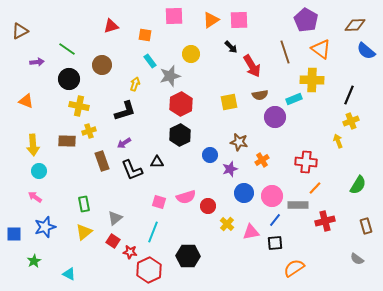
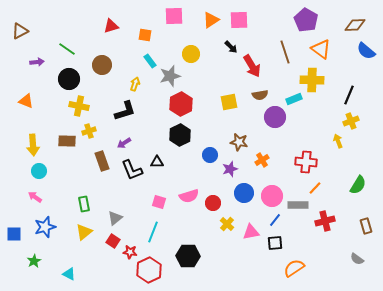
pink semicircle at (186, 197): moved 3 px right, 1 px up
red circle at (208, 206): moved 5 px right, 3 px up
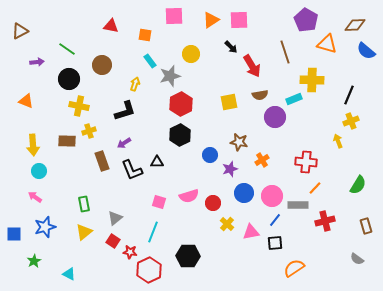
red triangle at (111, 26): rotated 28 degrees clockwise
orange triangle at (321, 49): moved 6 px right, 5 px up; rotated 20 degrees counterclockwise
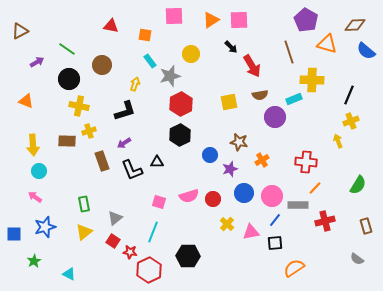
brown line at (285, 52): moved 4 px right
purple arrow at (37, 62): rotated 24 degrees counterclockwise
red circle at (213, 203): moved 4 px up
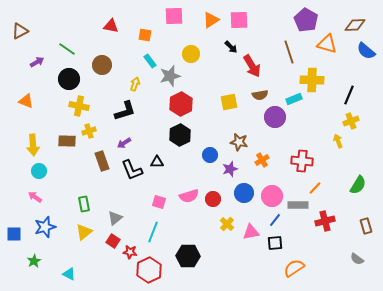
red cross at (306, 162): moved 4 px left, 1 px up
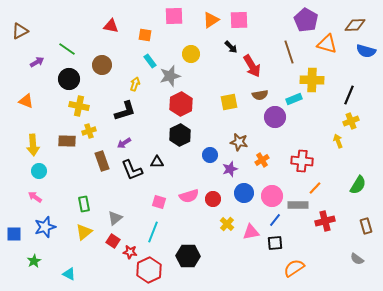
blue semicircle at (366, 51): rotated 24 degrees counterclockwise
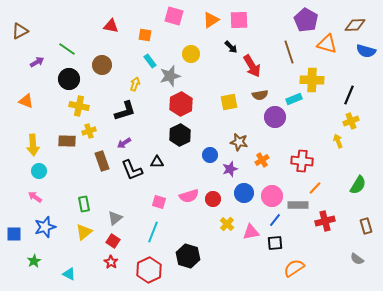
pink square at (174, 16): rotated 18 degrees clockwise
red star at (130, 252): moved 19 px left, 10 px down; rotated 24 degrees clockwise
black hexagon at (188, 256): rotated 15 degrees clockwise
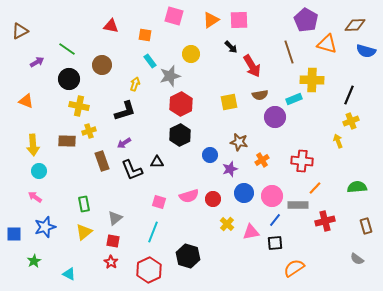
green semicircle at (358, 185): moved 1 px left, 2 px down; rotated 126 degrees counterclockwise
red square at (113, 241): rotated 24 degrees counterclockwise
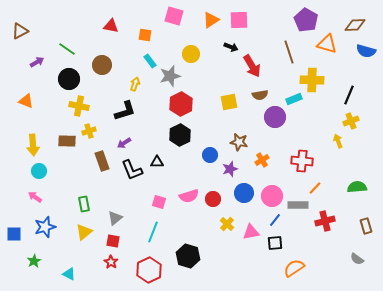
black arrow at (231, 47): rotated 24 degrees counterclockwise
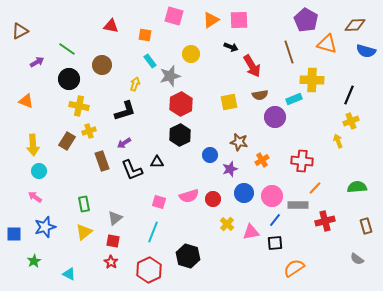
brown rectangle at (67, 141): rotated 60 degrees counterclockwise
